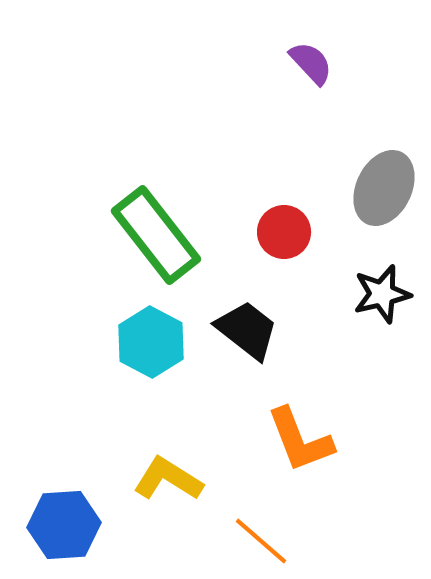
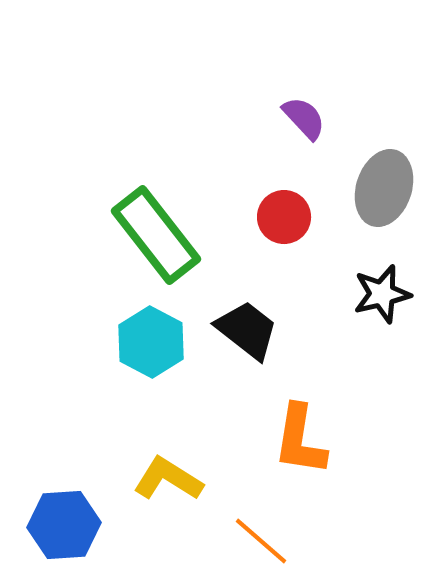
purple semicircle: moved 7 px left, 55 px down
gray ellipse: rotated 8 degrees counterclockwise
red circle: moved 15 px up
orange L-shape: rotated 30 degrees clockwise
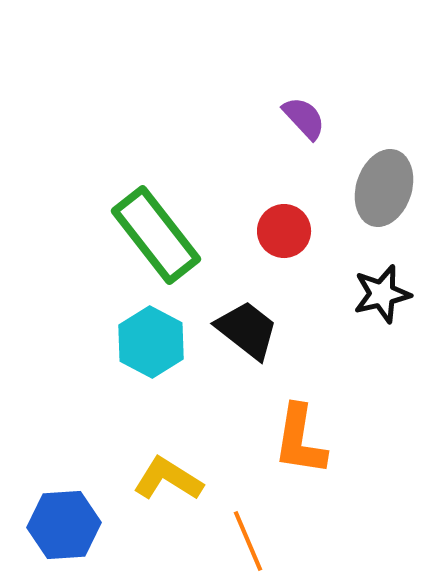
red circle: moved 14 px down
orange line: moved 13 px left; rotated 26 degrees clockwise
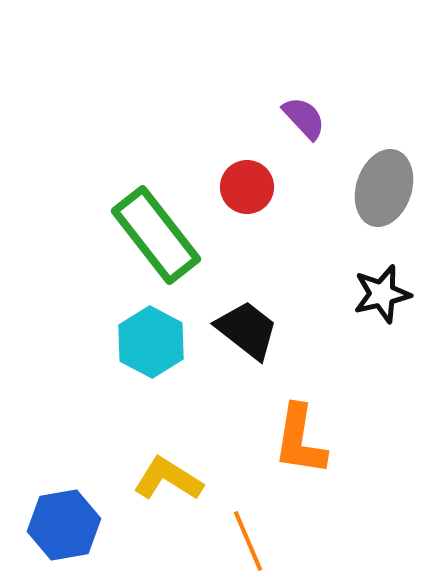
red circle: moved 37 px left, 44 px up
blue hexagon: rotated 6 degrees counterclockwise
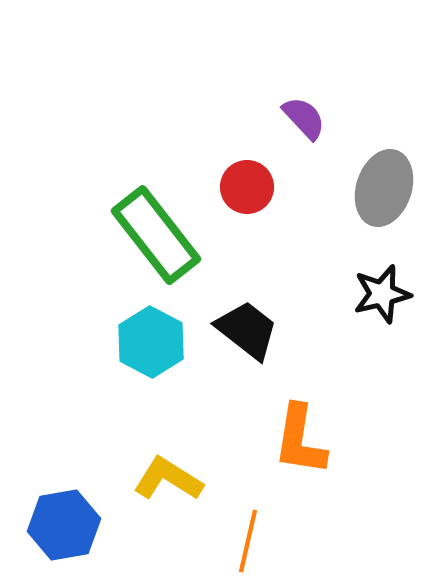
orange line: rotated 36 degrees clockwise
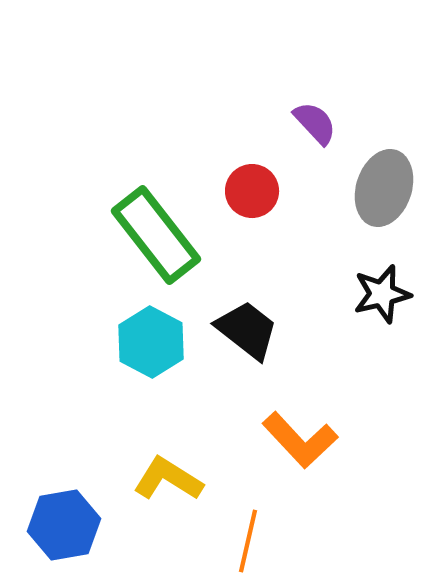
purple semicircle: moved 11 px right, 5 px down
red circle: moved 5 px right, 4 px down
orange L-shape: rotated 52 degrees counterclockwise
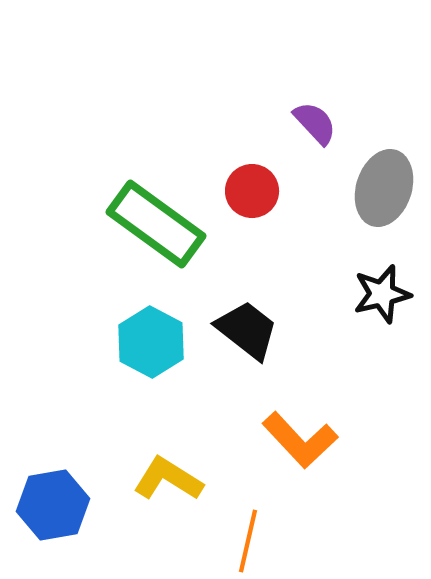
green rectangle: moved 11 px up; rotated 16 degrees counterclockwise
blue hexagon: moved 11 px left, 20 px up
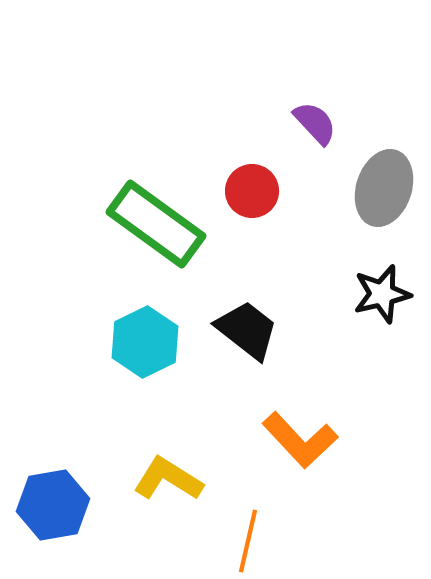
cyan hexagon: moved 6 px left; rotated 6 degrees clockwise
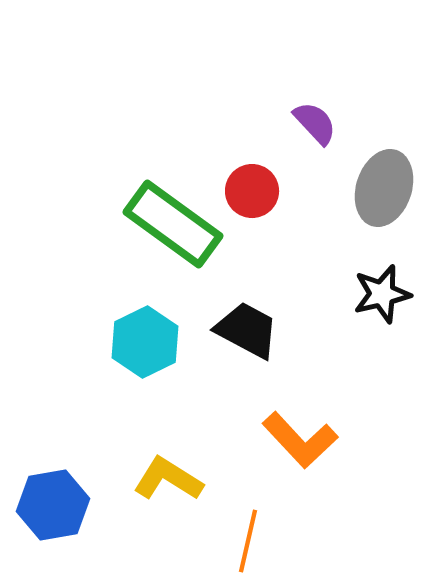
green rectangle: moved 17 px right
black trapezoid: rotated 10 degrees counterclockwise
